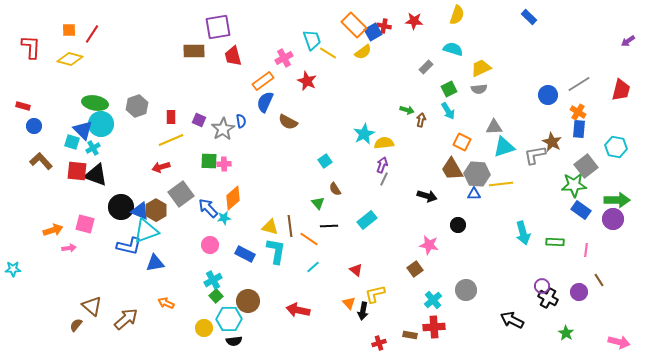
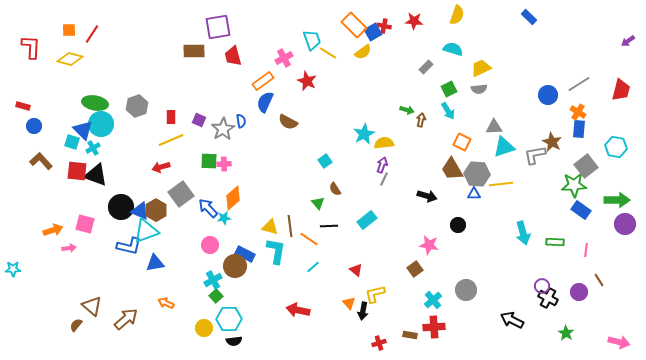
purple circle at (613, 219): moved 12 px right, 5 px down
brown circle at (248, 301): moved 13 px left, 35 px up
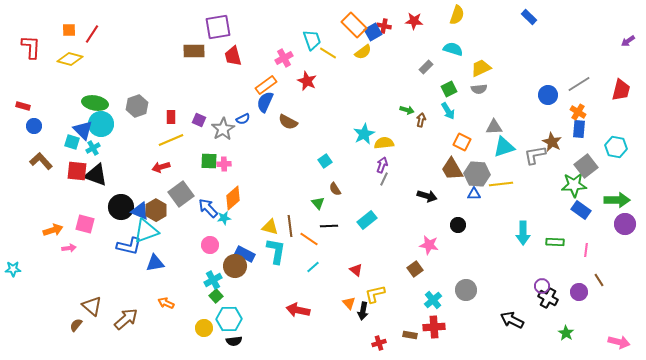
orange rectangle at (263, 81): moved 3 px right, 4 px down
blue semicircle at (241, 121): moved 2 px right, 2 px up; rotated 72 degrees clockwise
cyan arrow at (523, 233): rotated 15 degrees clockwise
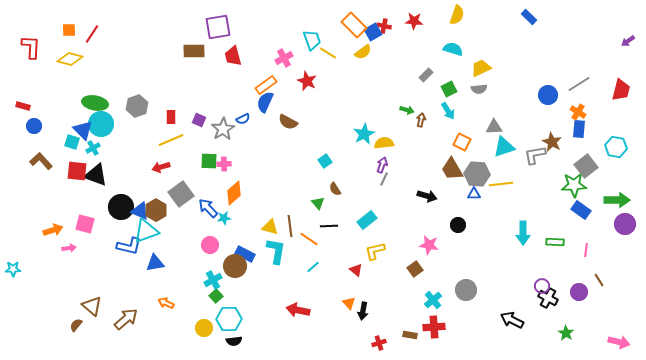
gray rectangle at (426, 67): moved 8 px down
orange diamond at (233, 198): moved 1 px right, 5 px up
yellow L-shape at (375, 294): moved 43 px up
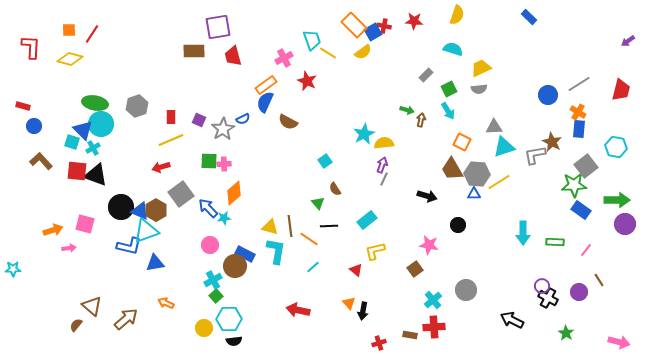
yellow line at (501, 184): moved 2 px left, 2 px up; rotated 25 degrees counterclockwise
pink line at (586, 250): rotated 32 degrees clockwise
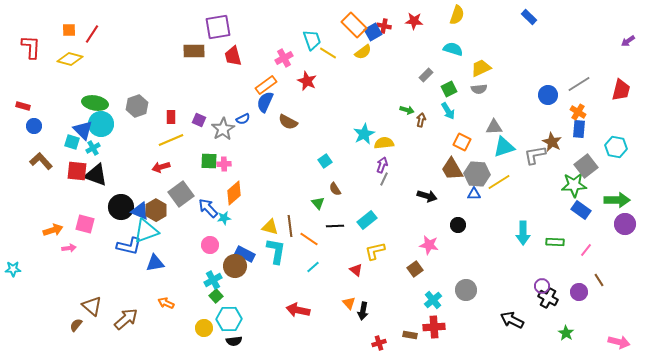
black line at (329, 226): moved 6 px right
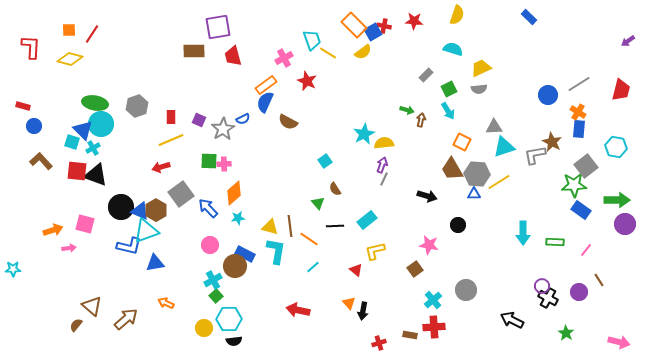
cyan star at (224, 218): moved 14 px right
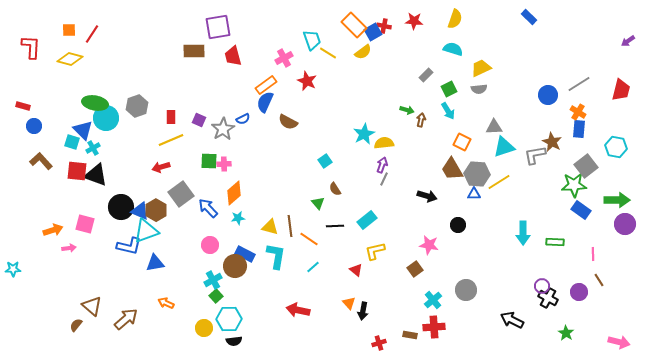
yellow semicircle at (457, 15): moved 2 px left, 4 px down
cyan circle at (101, 124): moved 5 px right, 6 px up
pink line at (586, 250): moved 7 px right, 4 px down; rotated 40 degrees counterclockwise
cyan L-shape at (276, 251): moved 5 px down
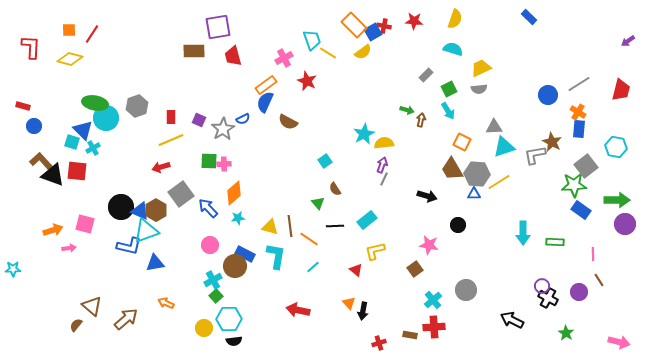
black triangle at (96, 175): moved 43 px left
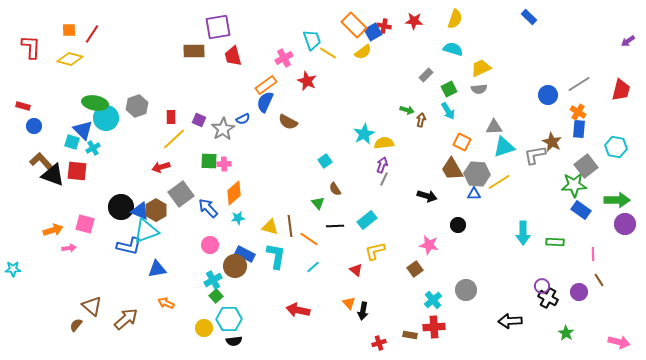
yellow line at (171, 140): moved 3 px right, 1 px up; rotated 20 degrees counterclockwise
blue triangle at (155, 263): moved 2 px right, 6 px down
black arrow at (512, 320): moved 2 px left, 1 px down; rotated 30 degrees counterclockwise
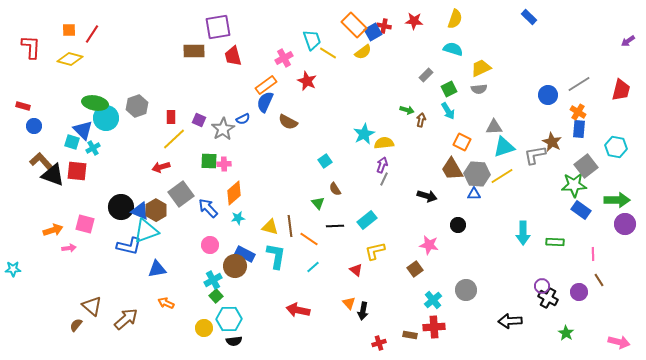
yellow line at (499, 182): moved 3 px right, 6 px up
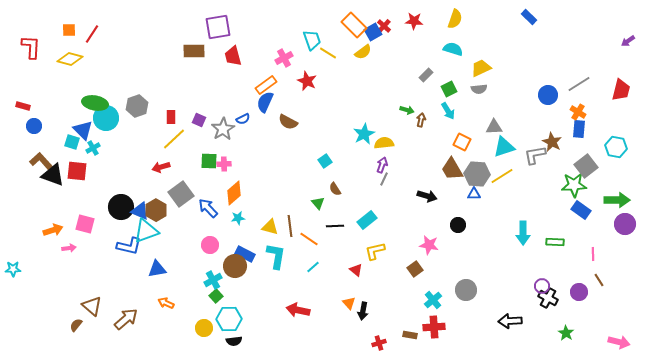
red cross at (384, 26): rotated 32 degrees clockwise
